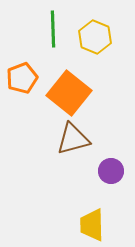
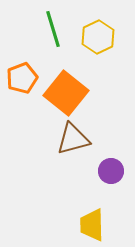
green line: rotated 15 degrees counterclockwise
yellow hexagon: moved 3 px right; rotated 12 degrees clockwise
orange square: moved 3 px left
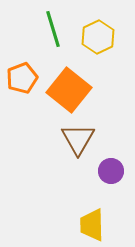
orange square: moved 3 px right, 3 px up
brown triangle: moved 5 px right; rotated 45 degrees counterclockwise
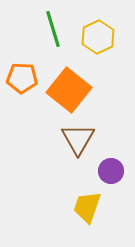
orange pentagon: rotated 24 degrees clockwise
yellow trapezoid: moved 5 px left, 18 px up; rotated 20 degrees clockwise
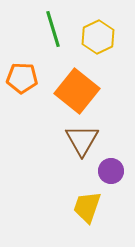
orange square: moved 8 px right, 1 px down
brown triangle: moved 4 px right, 1 px down
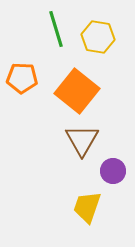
green line: moved 3 px right
yellow hexagon: rotated 24 degrees counterclockwise
purple circle: moved 2 px right
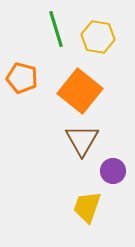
orange pentagon: rotated 12 degrees clockwise
orange square: moved 3 px right
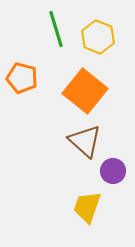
yellow hexagon: rotated 12 degrees clockwise
orange square: moved 5 px right
brown triangle: moved 3 px right, 1 px down; rotated 18 degrees counterclockwise
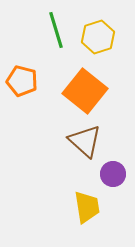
green line: moved 1 px down
yellow hexagon: rotated 20 degrees clockwise
orange pentagon: moved 3 px down
purple circle: moved 3 px down
yellow trapezoid: rotated 152 degrees clockwise
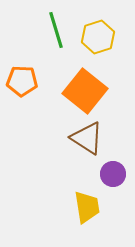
orange pentagon: rotated 12 degrees counterclockwise
brown triangle: moved 2 px right, 3 px up; rotated 9 degrees counterclockwise
